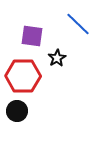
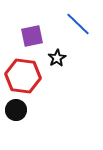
purple square: rotated 20 degrees counterclockwise
red hexagon: rotated 8 degrees clockwise
black circle: moved 1 px left, 1 px up
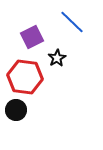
blue line: moved 6 px left, 2 px up
purple square: moved 1 px down; rotated 15 degrees counterclockwise
red hexagon: moved 2 px right, 1 px down
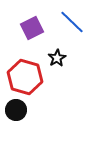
purple square: moved 9 px up
red hexagon: rotated 8 degrees clockwise
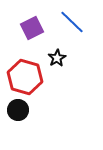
black circle: moved 2 px right
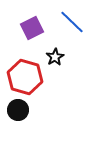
black star: moved 2 px left, 1 px up
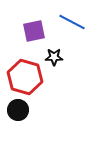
blue line: rotated 16 degrees counterclockwise
purple square: moved 2 px right, 3 px down; rotated 15 degrees clockwise
black star: moved 1 px left; rotated 30 degrees clockwise
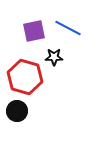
blue line: moved 4 px left, 6 px down
black circle: moved 1 px left, 1 px down
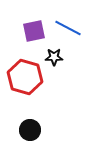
black circle: moved 13 px right, 19 px down
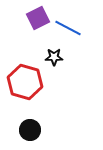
purple square: moved 4 px right, 13 px up; rotated 15 degrees counterclockwise
red hexagon: moved 5 px down
